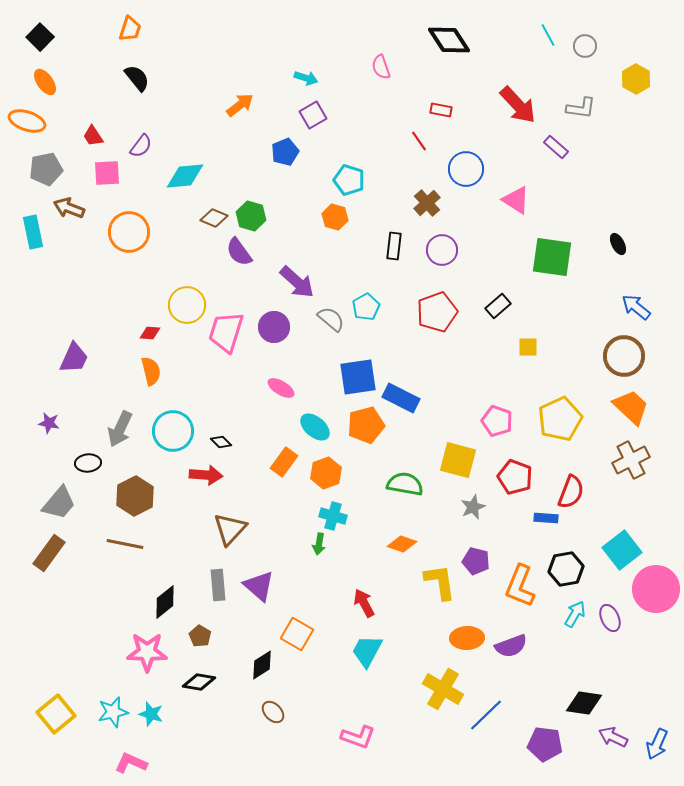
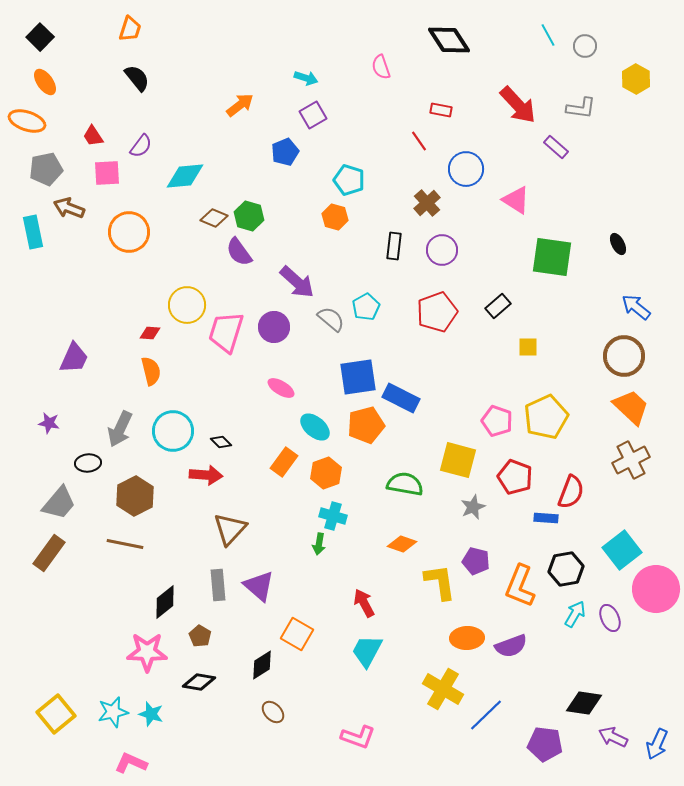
green hexagon at (251, 216): moved 2 px left
yellow pentagon at (560, 419): moved 14 px left, 2 px up
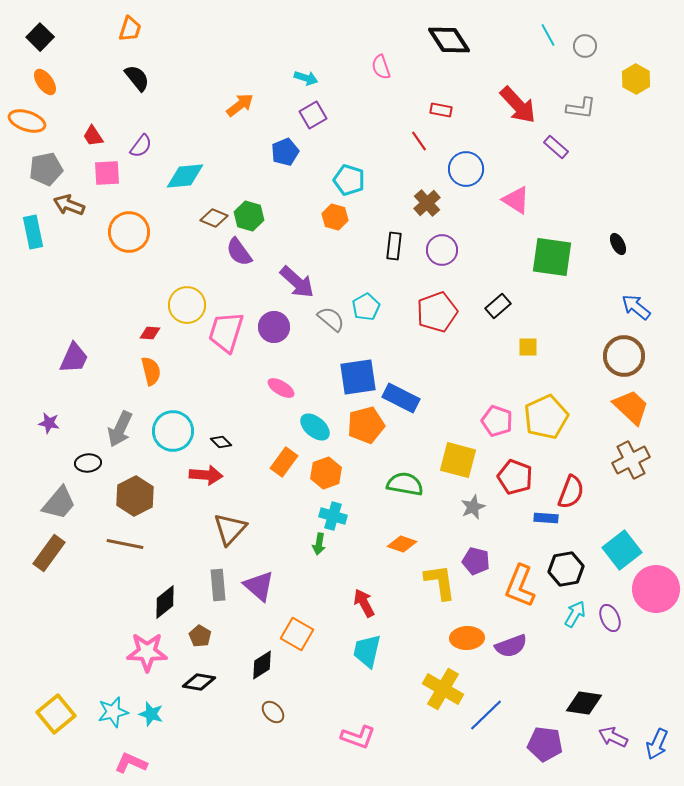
brown arrow at (69, 208): moved 3 px up
cyan trapezoid at (367, 651): rotated 15 degrees counterclockwise
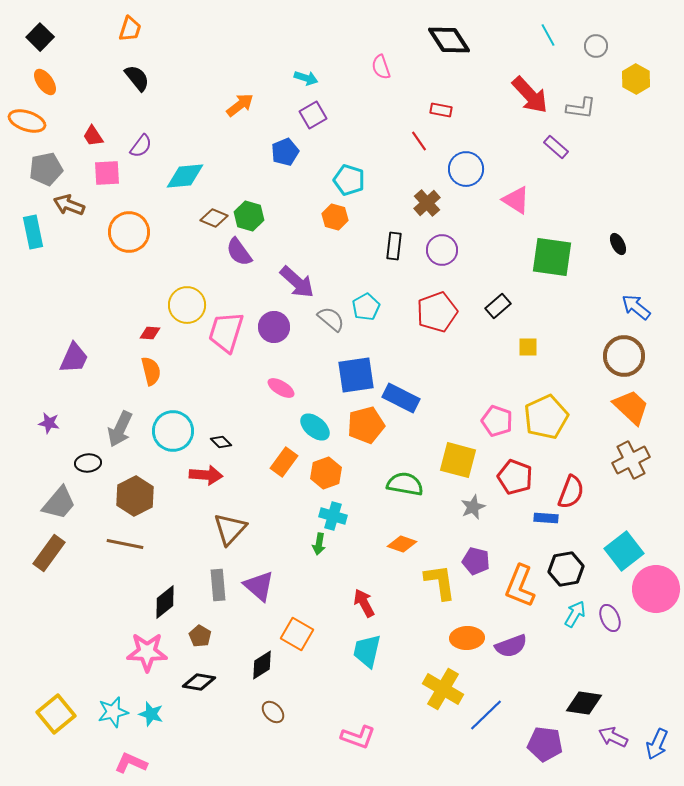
gray circle at (585, 46): moved 11 px right
red arrow at (518, 105): moved 12 px right, 10 px up
blue square at (358, 377): moved 2 px left, 2 px up
cyan square at (622, 550): moved 2 px right, 1 px down
